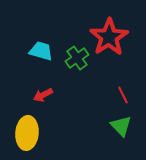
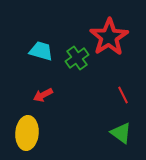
green triangle: moved 7 px down; rotated 10 degrees counterclockwise
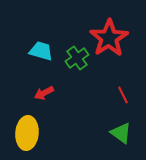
red star: moved 1 px down
red arrow: moved 1 px right, 2 px up
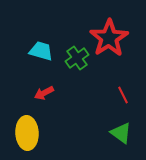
yellow ellipse: rotated 8 degrees counterclockwise
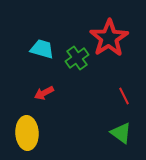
cyan trapezoid: moved 1 px right, 2 px up
red line: moved 1 px right, 1 px down
